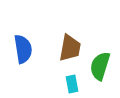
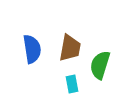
blue semicircle: moved 9 px right
green semicircle: moved 1 px up
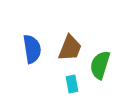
brown trapezoid: rotated 12 degrees clockwise
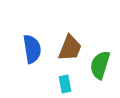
cyan rectangle: moved 7 px left
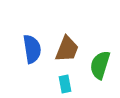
brown trapezoid: moved 3 px left, 1 px down
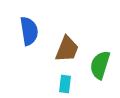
blue semicircle: moved 3 px left, 18 px up
cyan rectangle: rotated 18 degrees clockwise
